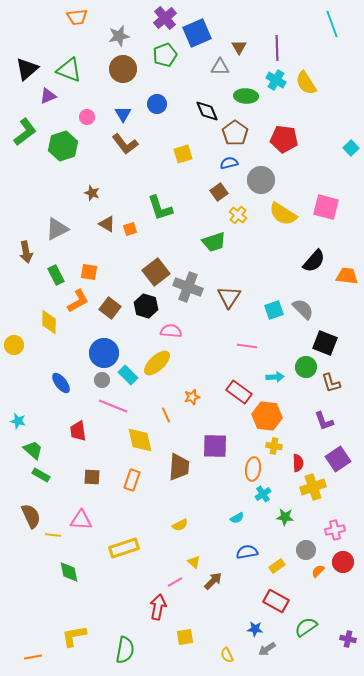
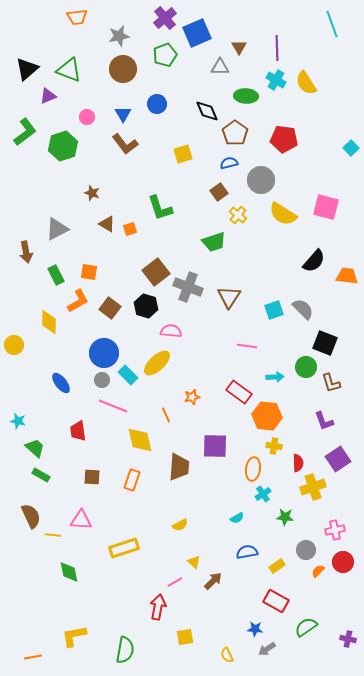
green trapezoid at (33, 450): moved 2 px right, 2 px up
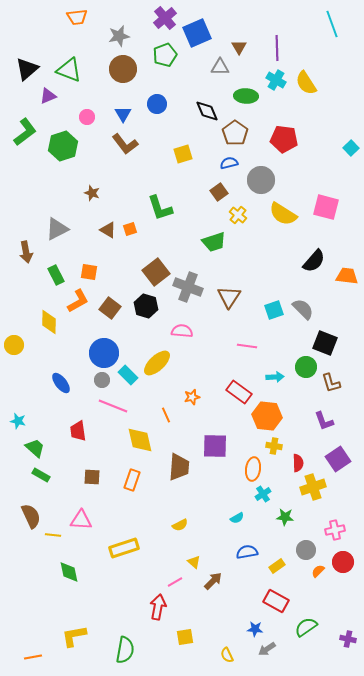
brown triangle at (107, 224): moved 1 px right, 6 px down
pink semicircle at (171, 331): moved 11 px right
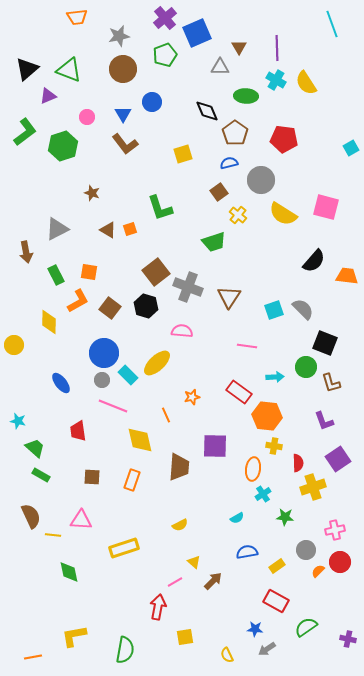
blue circle at (157, 104): moved 5 px left, 2 px up
cyan square at (351, 148): rotated 14 degrees clockwise
red circle at (343, 562): moved 3 px left
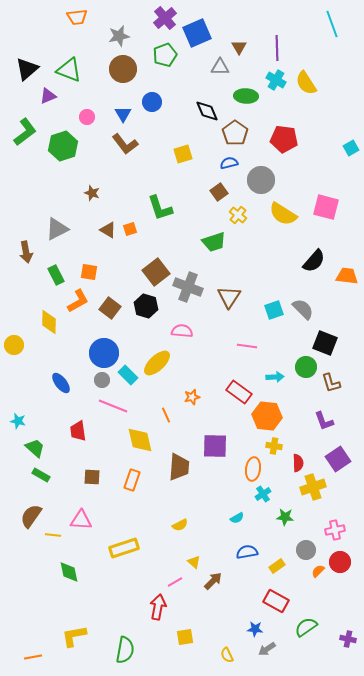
brown semicircle at (31, 516): rotated 120 degrees counterclockwise
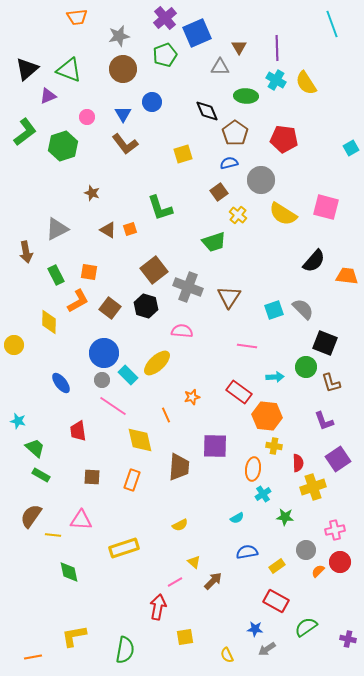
brown square at (156, 272): moved 2 px left, 2 px up
pink line at (113, 406): rotated 12 degrees clockwise
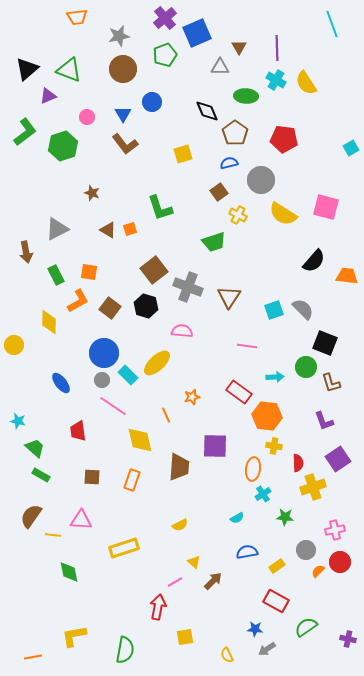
yellow cross at (238, 215): rotated 12 degrees counterclockwise
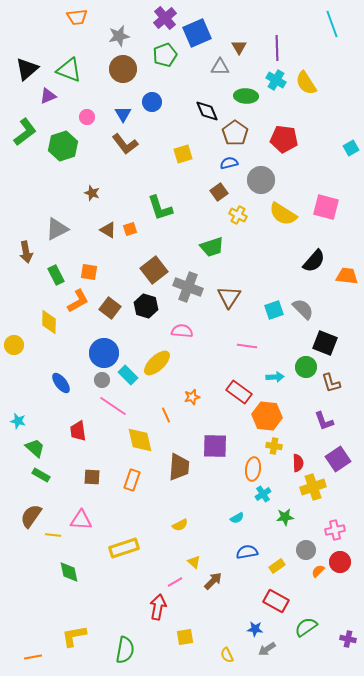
green trapezoid at (214, 242): moved 2 px left, 5 px down
green star at (285, 517): rotated 12 degrees counterclockwise
